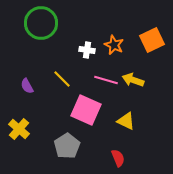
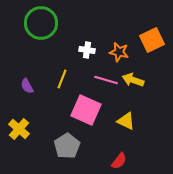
orange star: moved 5 px right, 7 px down; rotated 12 degrees counterclockwise
yellow line: rotated 66 degrees clockwise
red semicircle: moved 1 px right, 3 px down; rotated 60 degrees clockwise
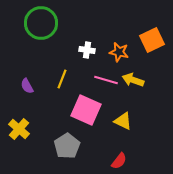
yellow triangle: moved 3 px left
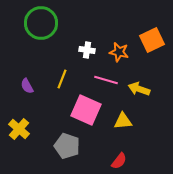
yellow arrow: moved 6 px right, 9 px down
yellow triangle: rotated 30 degrees counterclockwise
gray pentagon: rotated 20 degrees counterclockwise
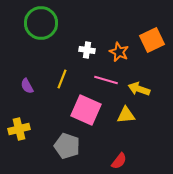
orange star: rotated 12 degrees clockwise
yellow triangle: moved 3 px right, 6 px up
yellow cross: rotated 35 degrees clockwise
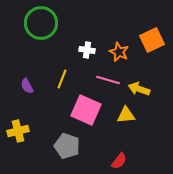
pink line: moved 2 px right
yellow cross: moved 1 px left, 2 px down
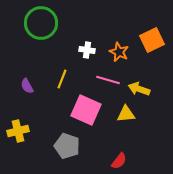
yellow triangle: moved 1 px up
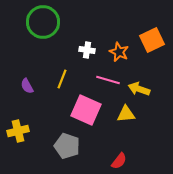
green circle: moved 2 px right, 1 px up
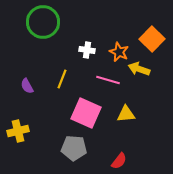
orange square: moved 1 px up; rotated 20 degrees counterclockwise
yellow arrow: moved 20 px up
pink square: moved 3 px down
gray pentagon: moved 7 px right, 2 px down; rotated 15 degrees counterclockwise
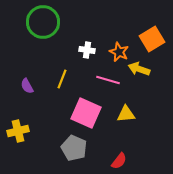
orange square: rotated 15 degrees clockwise
gray pentagon: rotated 20 degrees clockwise
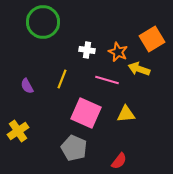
orange star: moved 1 px left
pink line: moved 1 px left
yellow cross: rotated 20 degrees counterclockwise
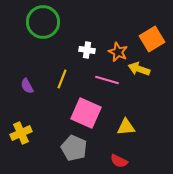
yellow triangle: moved 13 px down
yellow cross: moved 3 px right, 2 px down; rotated 10 degrees clockwise
red semicircle: rotated 78 degrees clockwise
